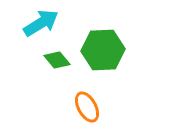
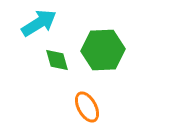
cyan arrow: moved 2 px left
green diamond: rotated 24 degrees clockwise
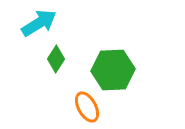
green hexagon: moved 10 px right, 20 px down
green diamond: moved 1 px left, 1 px up; rotated 48 degrees clockwise
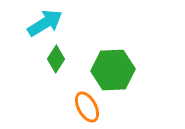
cyan arrow: moved 6 px right
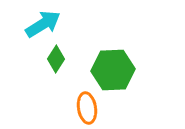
cyan arrow: moved 2 px left, 1 px down
orange ellipse: moved 1 px down; rotated 20 degrees clockwise
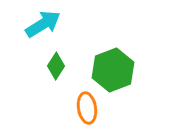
green diamond: moved 7 px down
green hexagon: rotated 18 degrees counterclockwise
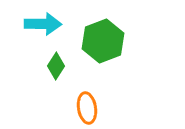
cyan arrow: rotated 33 degrees clockwise
green hexagon: moved 10 px left, 29 px up
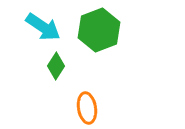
cyan arrow: moved 3 px down; rotated 33 degrees clockwise
green hexagon: moved 4 px left, 11 px up
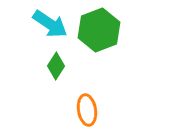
cyan arrow: moved 7 px right, 3 px up
orange ellipse: moved 2 px down
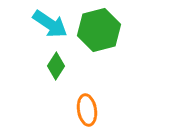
green hexagon: rotated 6 degrees clockwise
